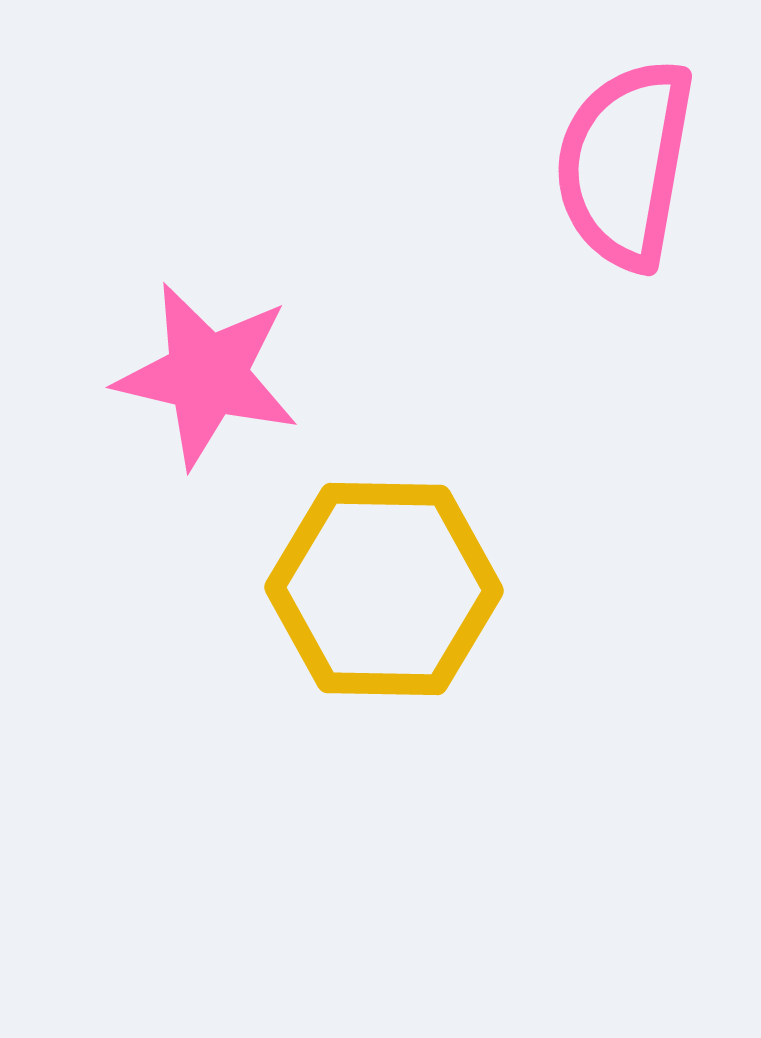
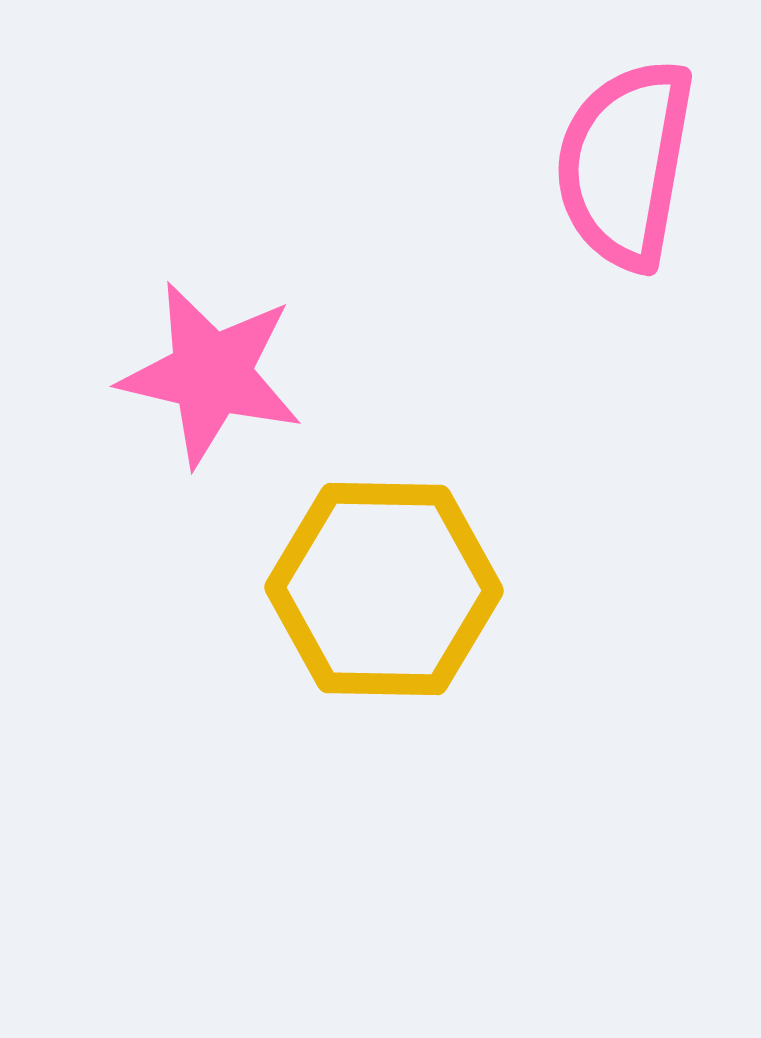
pink star: moved 4 px right, 1 px up
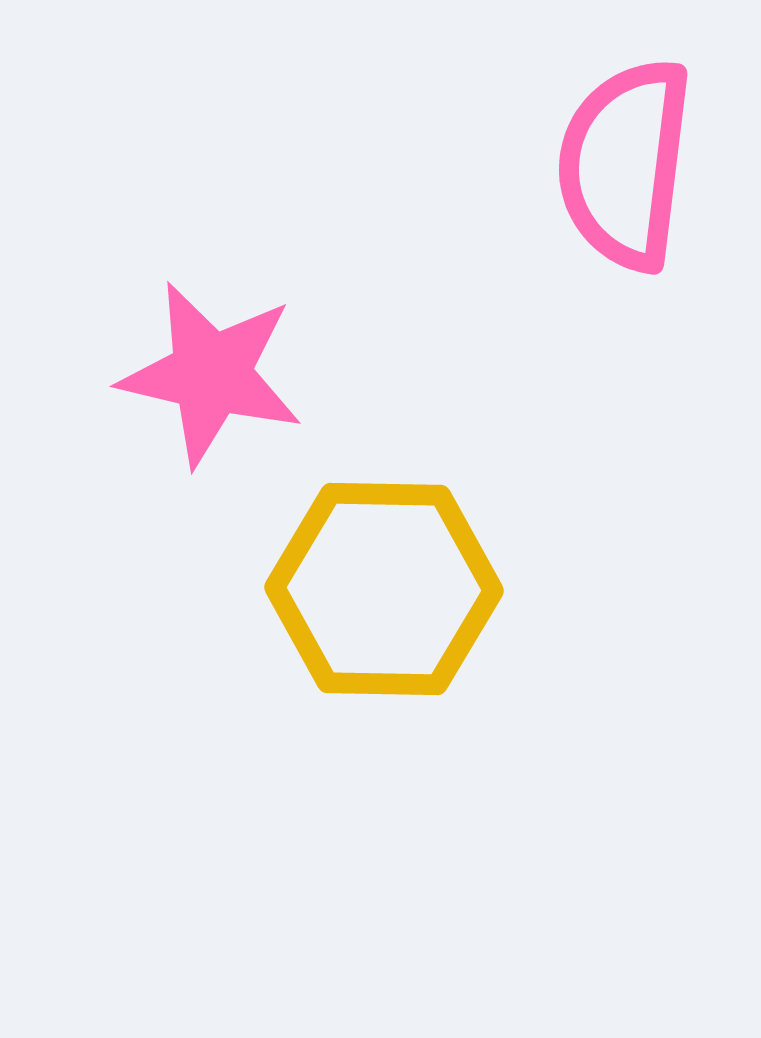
pink semicircle: rotated 3 degrees counterclockwise
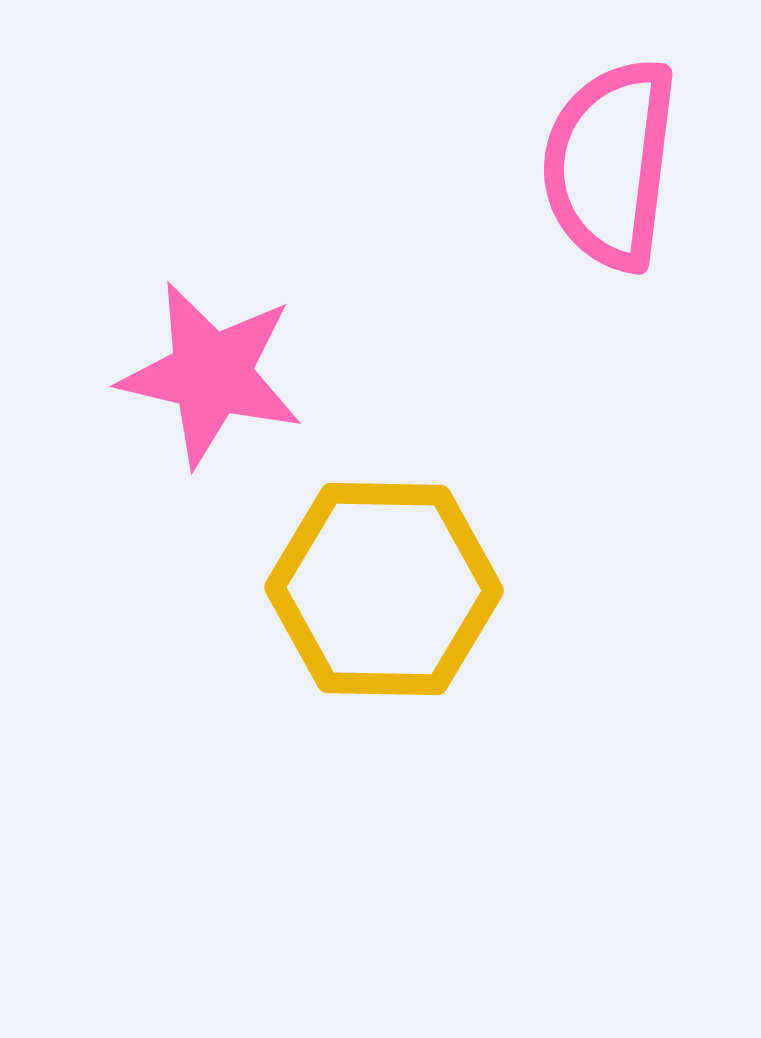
pink semicircle: moved 15 px left
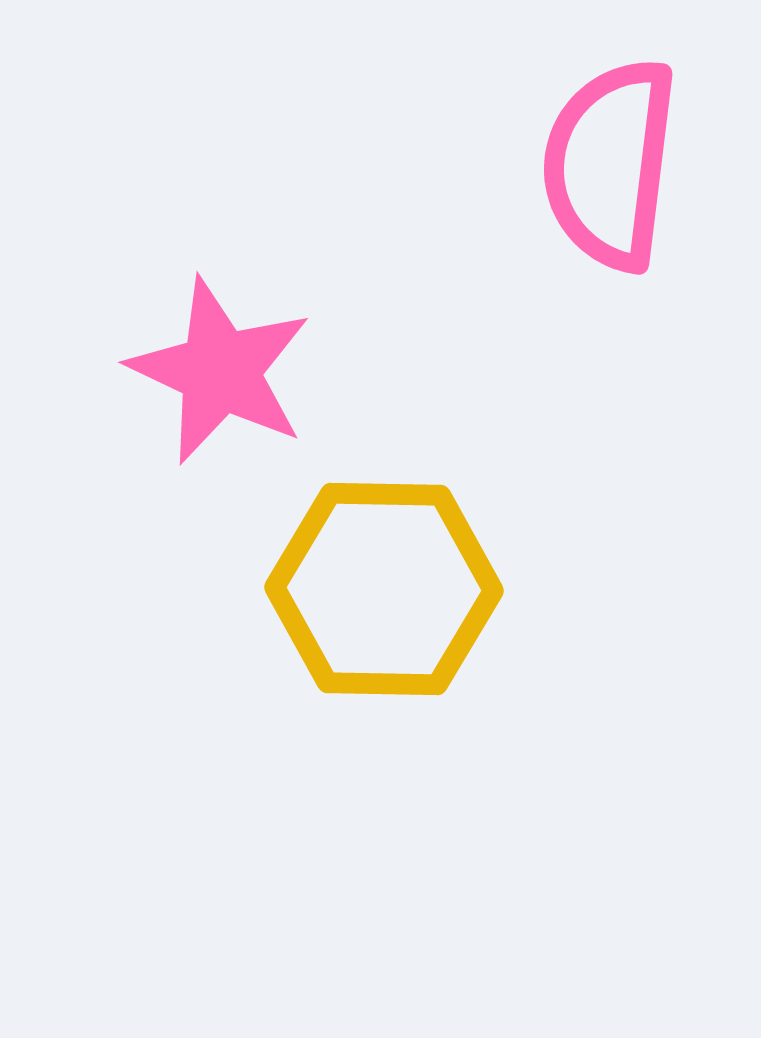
pink star: moved 9 px right, 3 px up; rotated 12 degrees clockwise
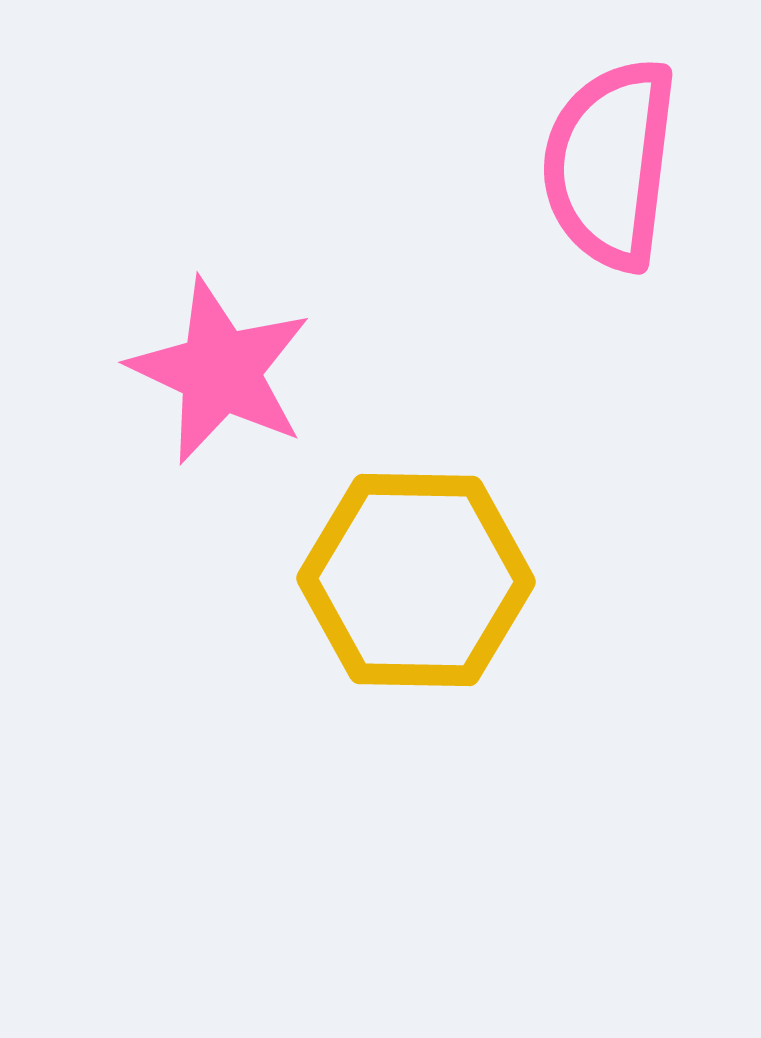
yellow hexagon: moved 32 px right, 9 px up
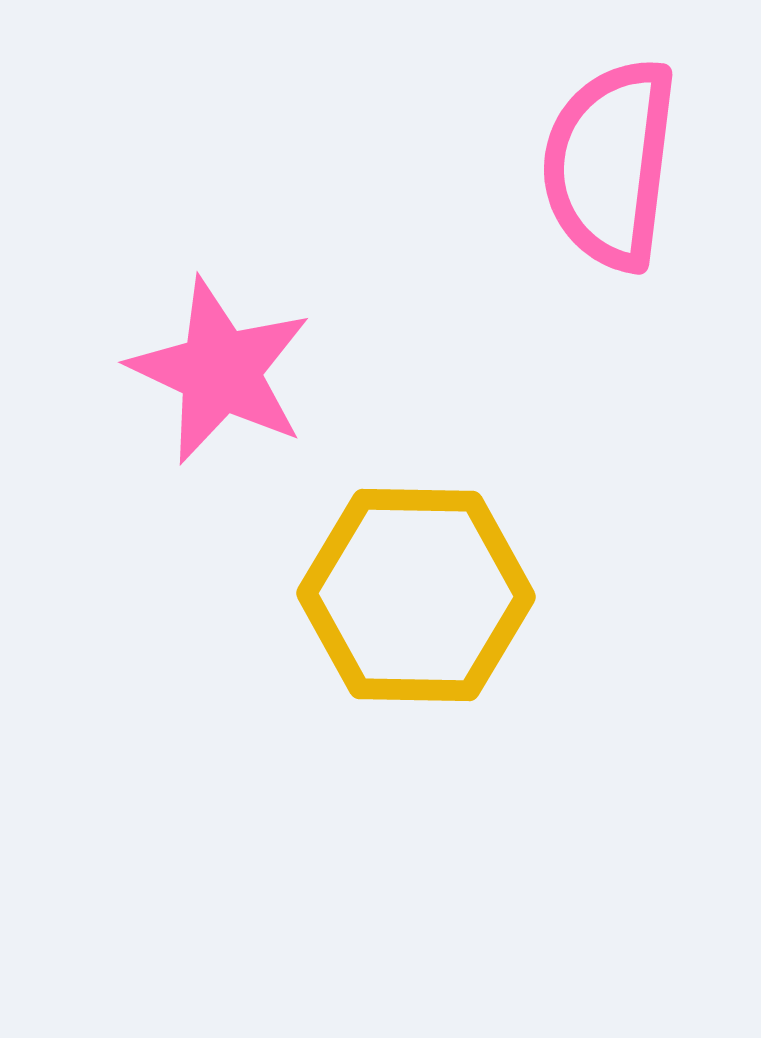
yellow hexagon: moved 15 px down
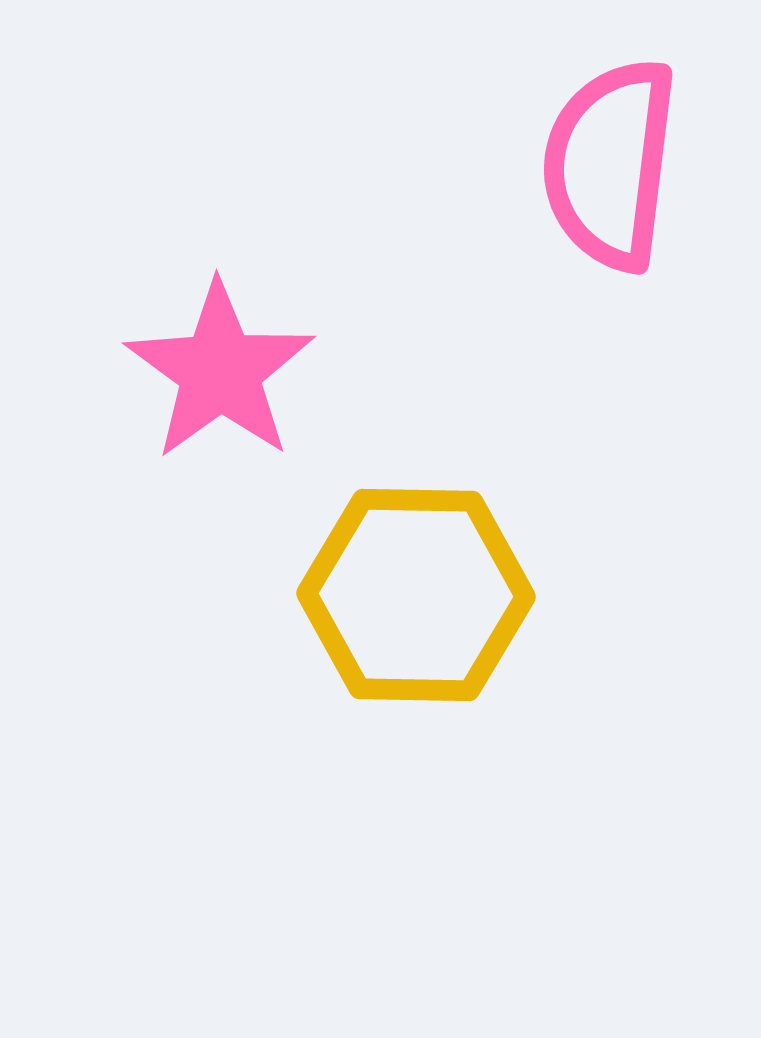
pink star: rotated 11 degrees clockwise
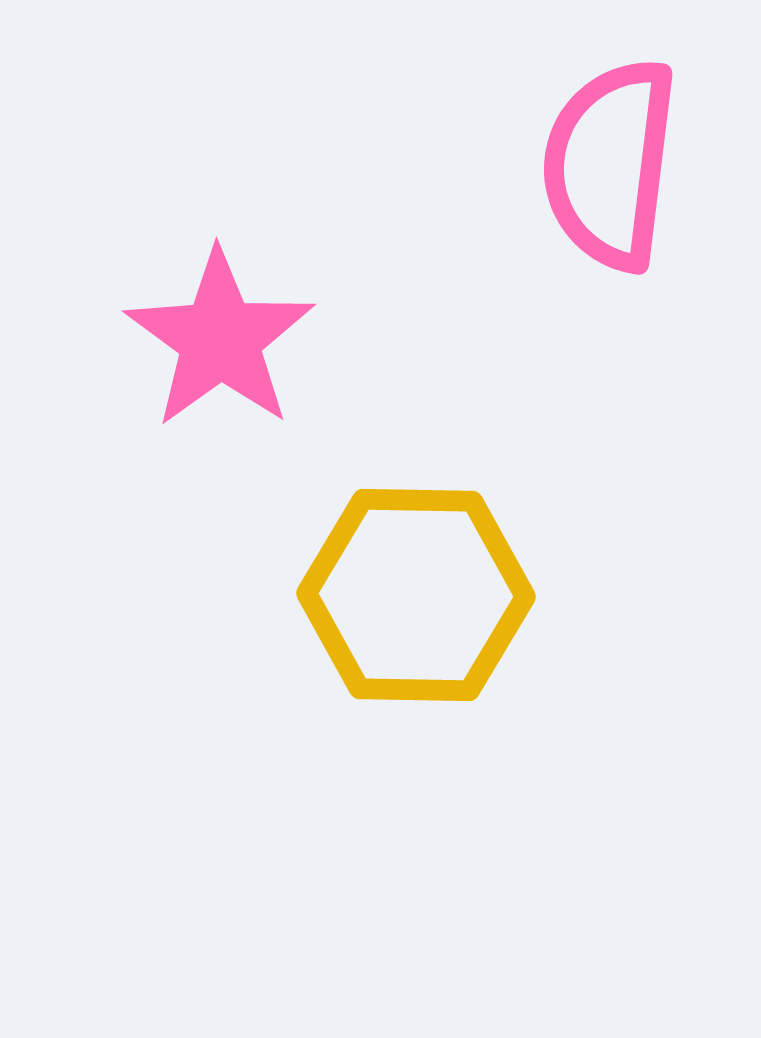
pink star: moved 32 px up
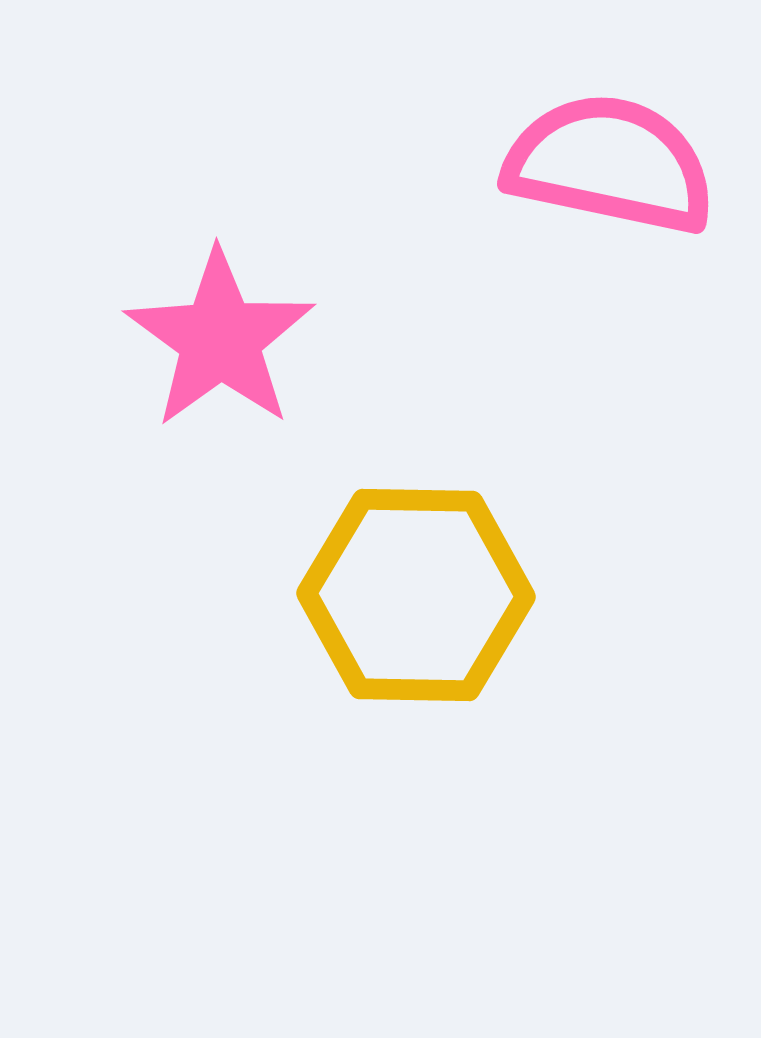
pink semicircle: rotated 95 degrees clockwise
